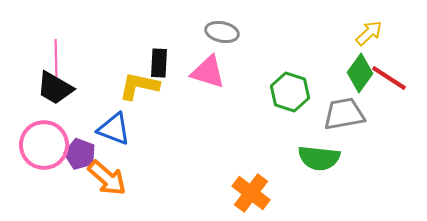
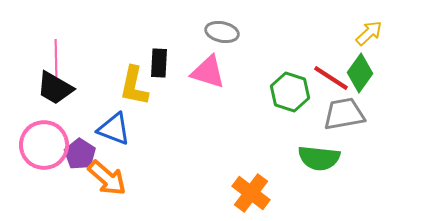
red line: moved 58 px left
yellow L-shape: moved 5 px left; rotated 90 degrees counterclockwise
purple pentagon: rotated 12 degrees clockwise
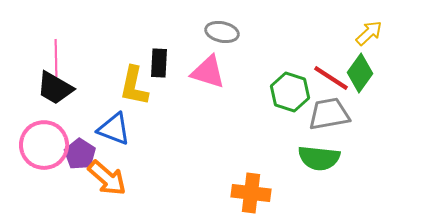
gray trapezoid: moved 15 px left
orange cross: rotated 30 degrees counterclockwise
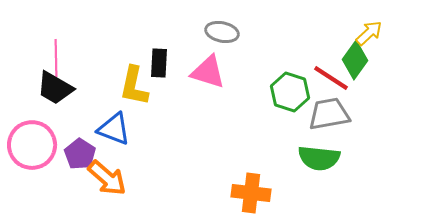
green diamond: moved 5 px left, 13 px up
pink circle: moved 12 px left
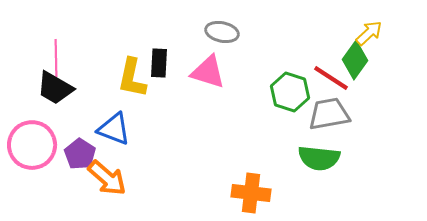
yellow L-shape: moved 2 px left, 8 px up
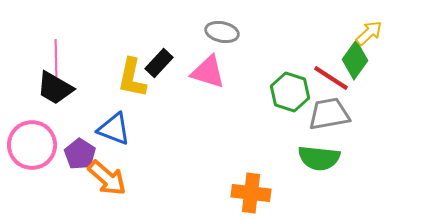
black rectangle: rotated 40 degrees clockwise
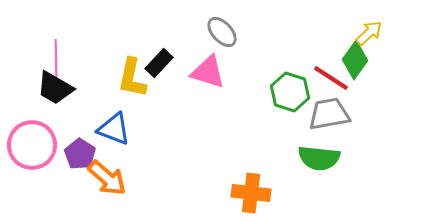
gray ellipse: rotated 36 degrees clockwise
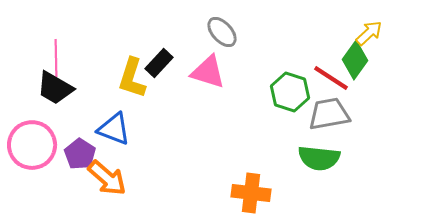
yellow L-shape: rotated 6 degrees clockwise
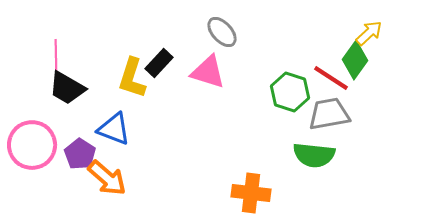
black trapezoid: moved 12 px right
green semicircle: moved 5 px left, 3 px up
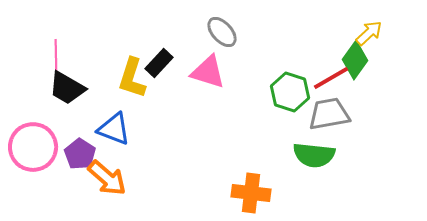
red line: rotated 63 degrees counterclockwise
pink circle: moved 1 px right, 2 px down
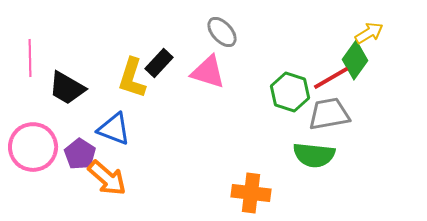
yellow arrow: rotated 12 degrees clockwise
pink line: moved 26 px left
